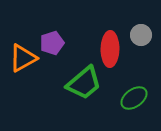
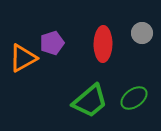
gray circle: moved 1 px right, 2 px up
red ellipse: moved 7 px left, 5 px up
green trapezoid: moved 6 px right, 18 px down
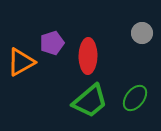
red ellipse: moved 15 px left, 12 px down
orange triangle: moved 2 px left, 4 px down
green ellipse: moved 1 px right; rotated 16 degrees counterclockwise
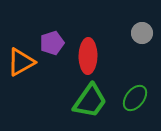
green trapezoid: rotated 15 degrees counterclockwise
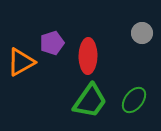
green ellipse: moved 1 px left, 2 px down
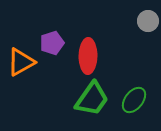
gray circle: moved 6 px right, 12 px up
green trapezoid: moved 2 px right, 2 px up
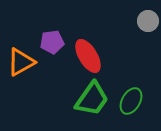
purple pentagon: moved 1 px up; rotated 10 degrees clockwise
red ellipse: rotated 32 degrees counterclockwise
green ellipse: moved 3 px left, 1 px down; rotated 8 degrees counterclockwise
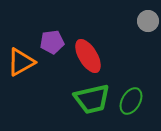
green trapezoid: rotated 42 degrees clockwise
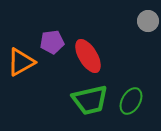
green trapezoid: moved 2 px left, 1 px down
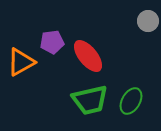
red ellipse: rotated 8 degrees counterclockwise
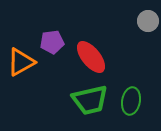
red ellipse: moved 3 px right, 1 px down
green ellipse: rotated 20 degrees counterclockwise
